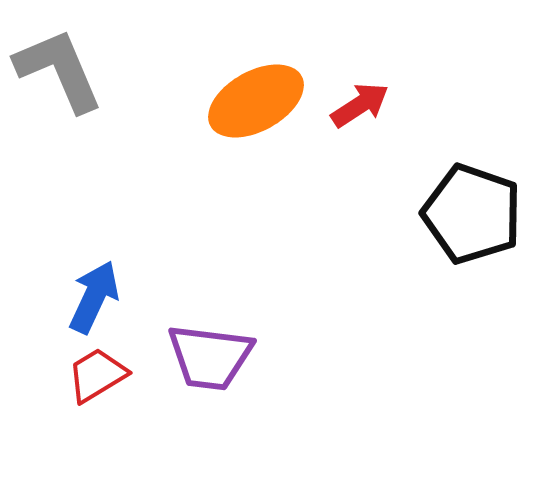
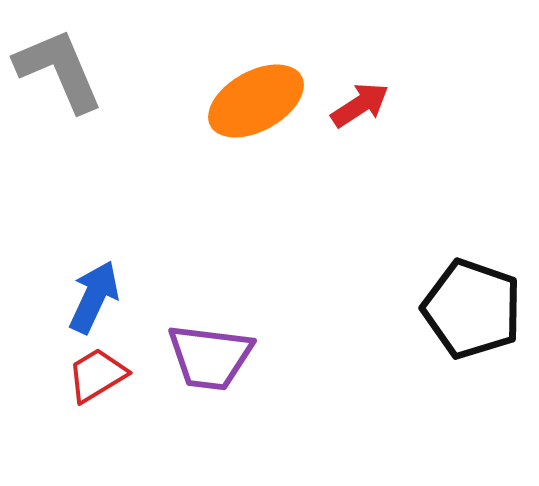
black pentagon: moved 95 px down
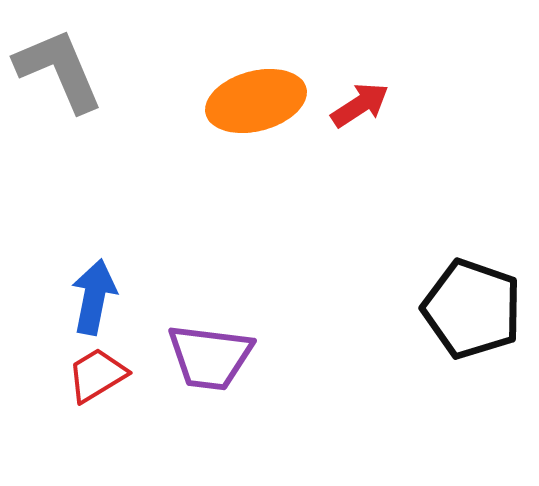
orange ellipse: rotated 14 degrees clockwise
blue arrow: rotated 14 degrees counterclockwise
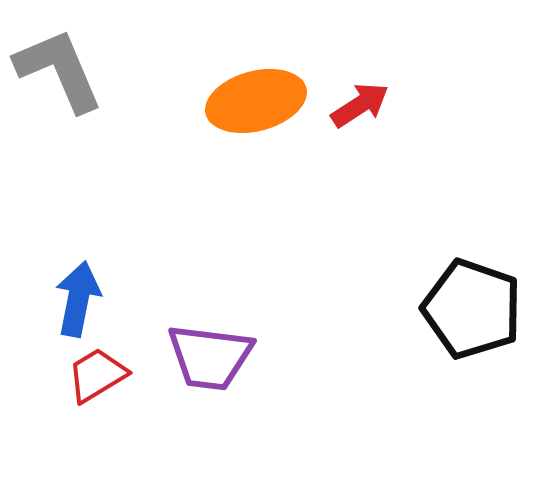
blue arrow: moved 16 px left, 2 px down
